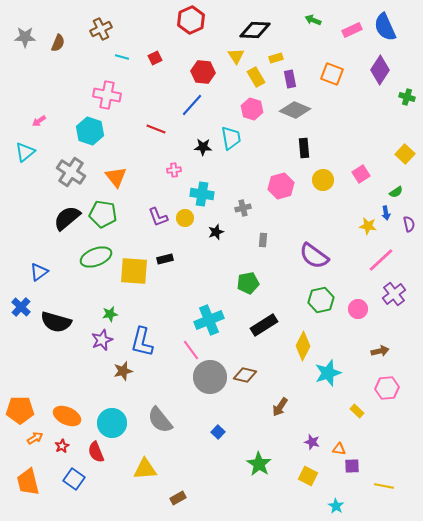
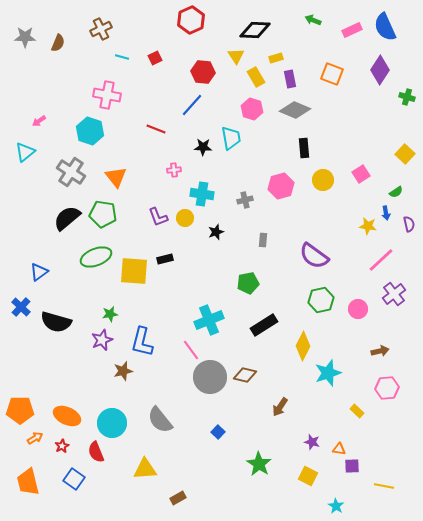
gray cross at (243, 208): moved 2 px right, 8 px up
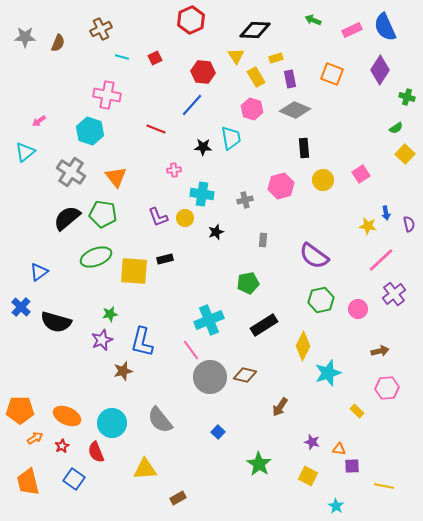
green semicircle at (396, 192): moved 64 px up
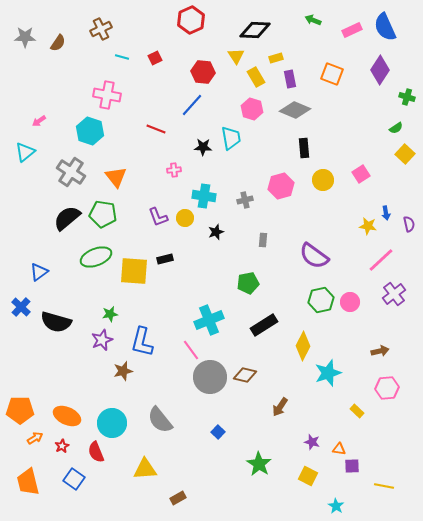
brown semicircle at (58, 43): rotated 12 degrees clockwise
cyan cross at (202, 194): moved 2 px right, 2 px down
pink circle at (358, 309): moved 8 px left, 7 px up
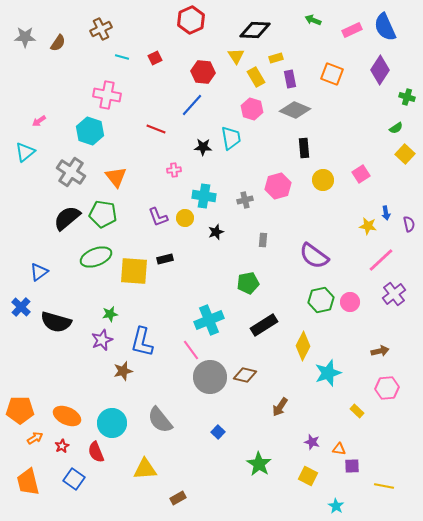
pink hexagon at (281, 186): moved 3 px left
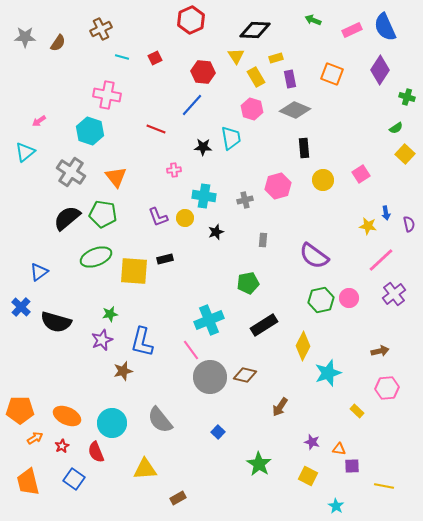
pink circle at (350, 302): moved 1 px left, 4 px up
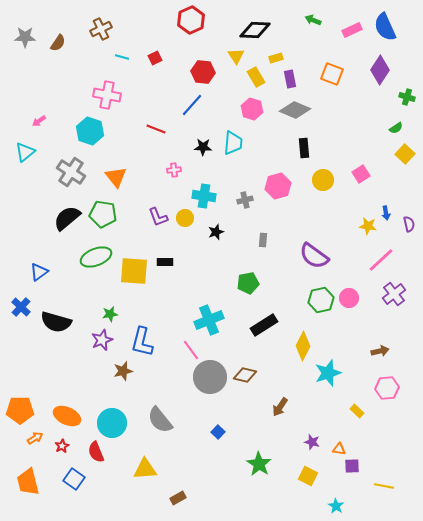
cyan trapezoid at (231, 138): moved 2 px right, 5 px down; rotated 15 degrees clockwise
black rectangle at (165, 259): moved 3 px down; rotated 14 degrees clockwise
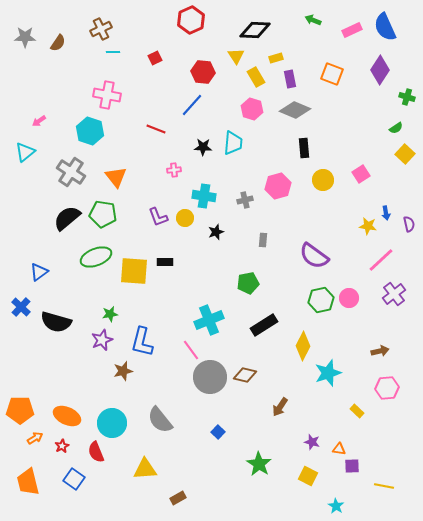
cyan line at (122, 57): moved 9 px left, 5 px up; rotated 16 degrees counterclockwise
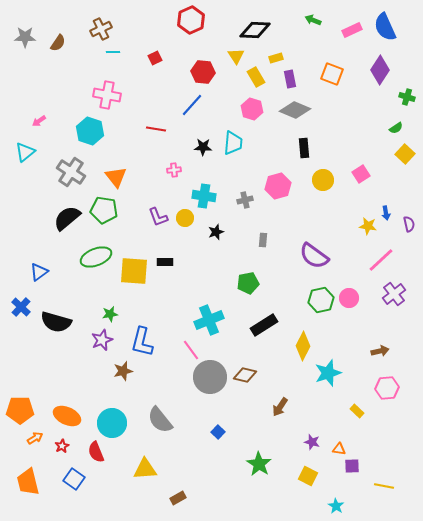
red line at (156, 129): rotated 12 degrees counterclockwise
green pentagon at (103, 214): moved 1 px right, 4 px up
